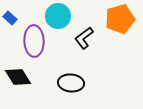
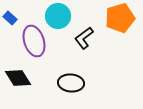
orange pentagon: moved 1 px up
purple ellipse: rotated 16 degrees counterclockwise
black diamond: moved 1 px down
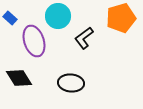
orange pentagon: moved 1 px right
black diamond: moved 1 px right
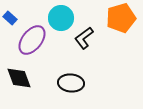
cyan circle: moved 3 px right, 2 px down
purple ellipse: moved 2 px left, 1 px up; rotated 56 degrees clockwise
black diamond: rotated 12 degrees clockwise
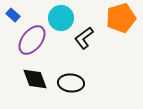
blue rectangle: moved 3 px right, 3 px up
black diamond: moved 16 px right, 1 px down
